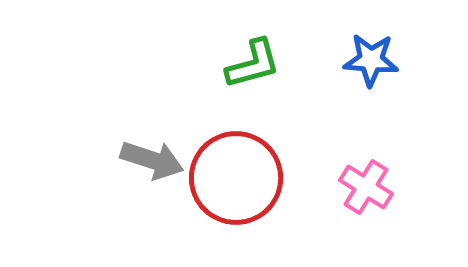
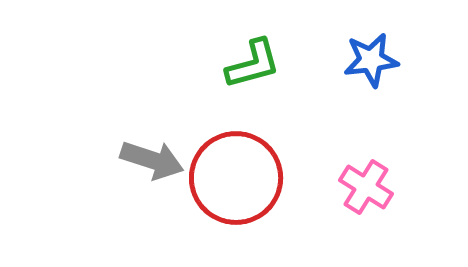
blue star: rotated 12 degrees counterclockwise
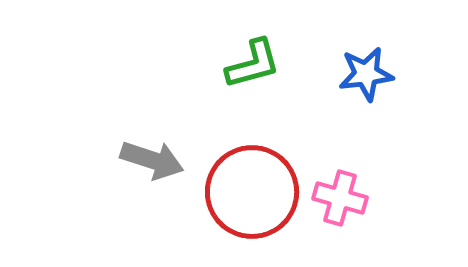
blue star: moved 5 px left, 14 px down
red circle: moved 16 px right, 14 px down
pink cross: moved 26 px left, 11 px down; rotated 16 degrees counterclockwise
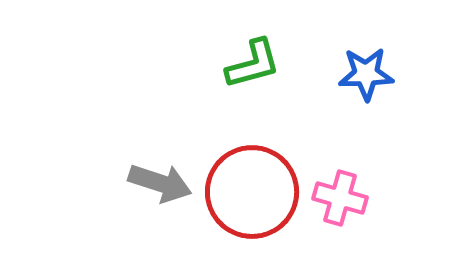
blue star: rotated 6 degrees clockwise
gray arrow: moved 8 px right, 23 px down
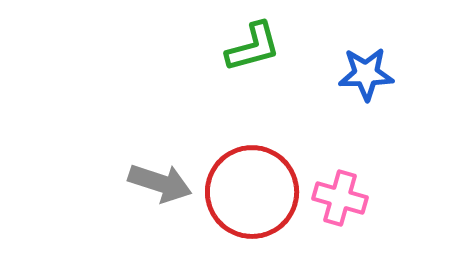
green L-shape: moved 17 px up
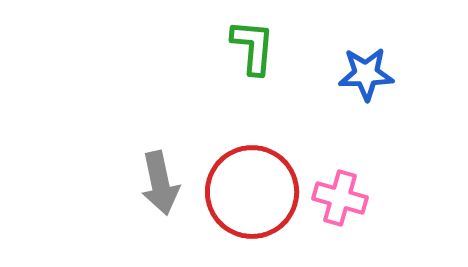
green L-shape: rotated 70 degrees counterclockwise
gray arrow: rotated 60 degrees clockwise
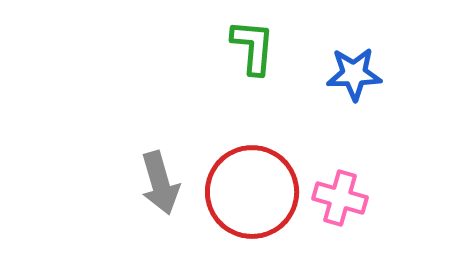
blue star: moved 12 px left
gray arrow: rotated 4 degrees counterclockwise
